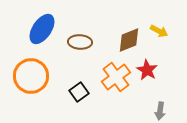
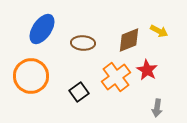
brown ellipse: moved 3 px right, 1 px down
gray arrow: moved 3 px left, 3 px up
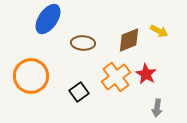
blue ellipse: moved 6 px right, 10 px up
red star: moved 1 px left, 4 px down
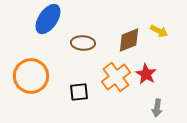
black square: rotated 30 degrees clockwise
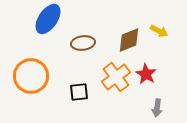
brown ellipse: rotated 10 degrees counterclockwise
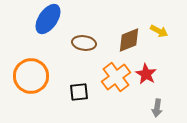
brown ellipse: moved 1 px right; rotated 15 degrees clockwise
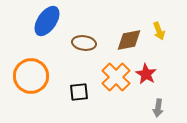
blue ellipse: moved 1 px left, 2 px down
yellow arrow: rotated 42 degrees clockwise
brown diamond: rotated 12 degrees clockwise
orange cross: rotated 8 degrees counterclockwise
gray arrow: moved 1 px right
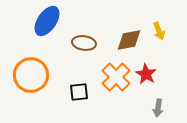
orange circle: moved 1 px up
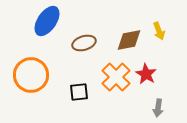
brown ellipse: rotated 25 degrees counterclockwise
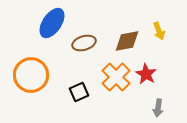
blue ellipse: moved 5 px right, 2 px down
brown diamond: moved 2 px left, 1 px down
black square: rotated 18 degrees counterclockwise
